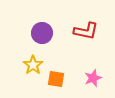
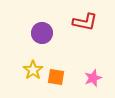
red L-shape: moved 1 px left, 9 px up
yellow star: moved 5 px down
orange square: moved 2 px up
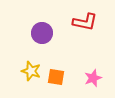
yellow star: moved 2 px left, 1 px down; rotated 18 degrees counterclockwise
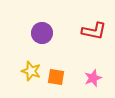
red L-shape: moved 9 px right, 9 px down
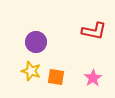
purple circle: moved 6 px left, 9 px down
pink star: rotated 12 degrees counterclockwise
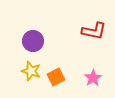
purple circle: moved 3 px left, 1 px up
orange square: rotated 36 degrees counterclockwise
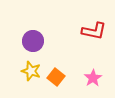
orange square: rotated 24 degrees counterclockwise
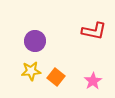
purple circle: moved 2 px right
yellow star: rotated 24 degrees counterclockwise
pink star: moved 3 px down
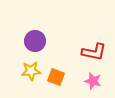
red L-shape: moved 21 px down
orange square: rotated 18 degrees counterclockwise
pink star: rotated 24 degrees counterclockwise
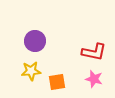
orange square: moved 1 px right, 5 px down; rotated 30 degrees counterclockwise
pink star: moved 1 px right, 2 px up
